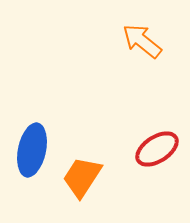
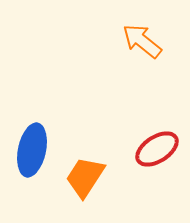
orange trapezoid: moved 3 px right
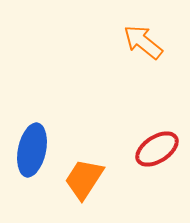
orange arrow: moved 1 px right, 1 px down
orange trapezoid: moved 1 px left, 2 px down
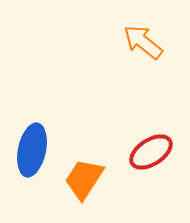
red ellipse: moved 6 px left, 3 px down
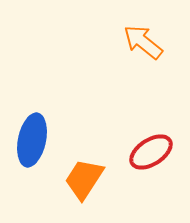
blue ellipse: moved 10 px up
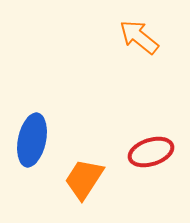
orange arrow: moved 4 px left, 5 px up
red ellipse: rotated 15 degrees clockwise
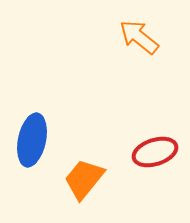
red ellipse: moved 4 px right
orange trapezoid: rotated 6 degrees clockwise
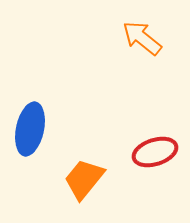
orange arrow: moved 3 px right, 1 px down
blue ellipse: moved 2 px left, 11 px up
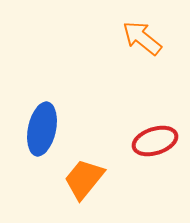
blue ellipse: moved 12 px right
red ellipse: moved 11 px up
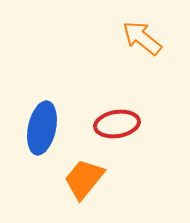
blue ellipse: moved 1 px up
red ellipse: moved 38 px left, 17 px up; rotated 9 degrees clockwise
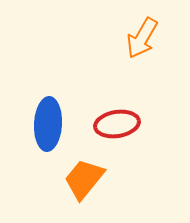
orange arrow: rotated 99 degrees counterclockwise
blue ellipse: moved 6 px right, 4 px up; rotated 9 degrees counterclockwise
